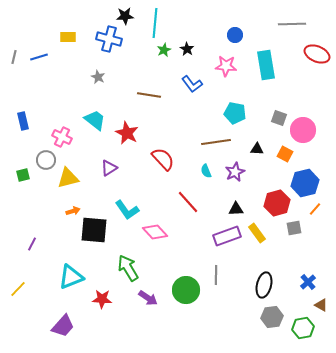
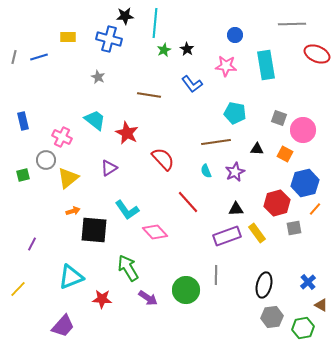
yellow triangle at (68, 178): rotated 25 degrees counterclockwise
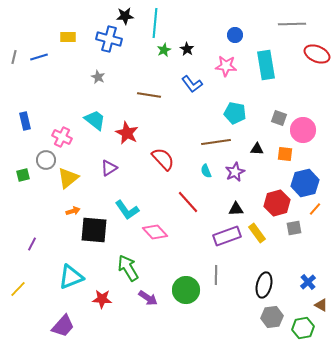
blue rectangle at (23, 121): moved 2 px right
orange square at (285, 154): rotated 21 degrees counterclockwise
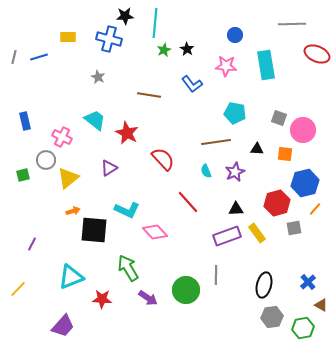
cyan L-shape at (127, 210): rotated 30 degrees counterclockwise
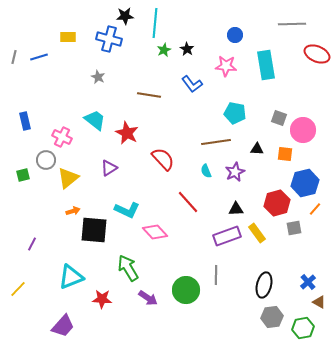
brown triangle at (321, 305): moved 2 px left, 3 px up
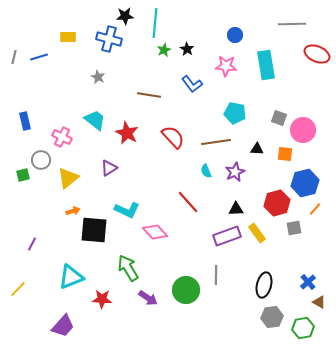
red semicircle at (163, 159): moved 10 px right, 22 px up
gray circle at (46, 160): moved 5 px left
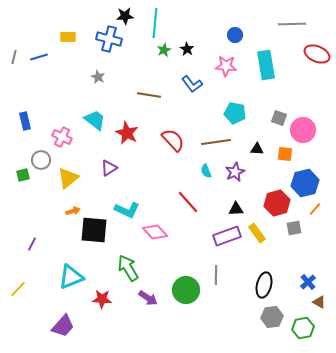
red semicircle at (173, 137): moved 3 px down
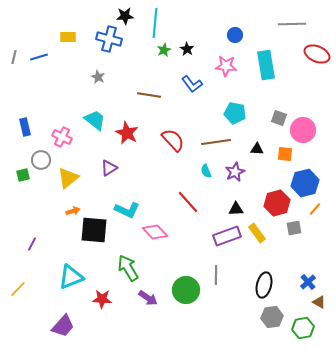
blue rectangle at (25, 121): moved 6 px down
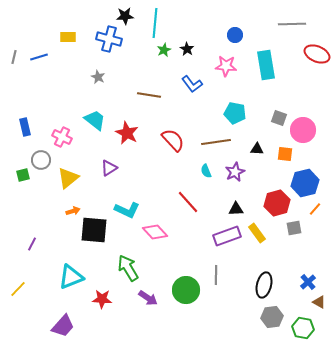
green hexagon at (303, 328): rotated 20 degrees clockwise
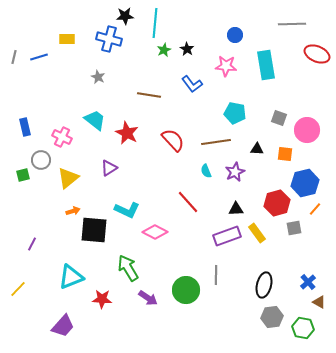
yellow rectangle at (68, 37): moved 1 px left, 2 px down
pink circle at (303, 130): moved 4 px right
pink diamond at (155, 232): rotated 20 degrees counterclockwise
